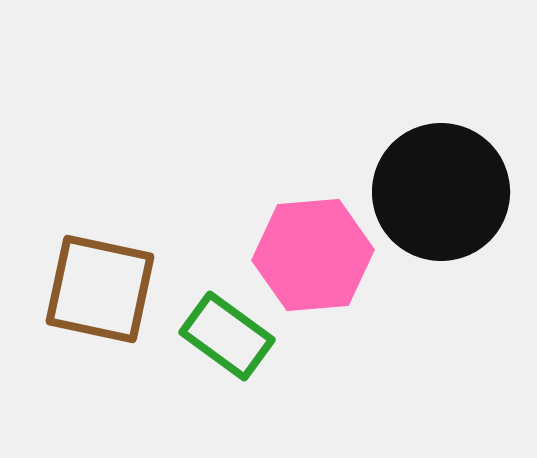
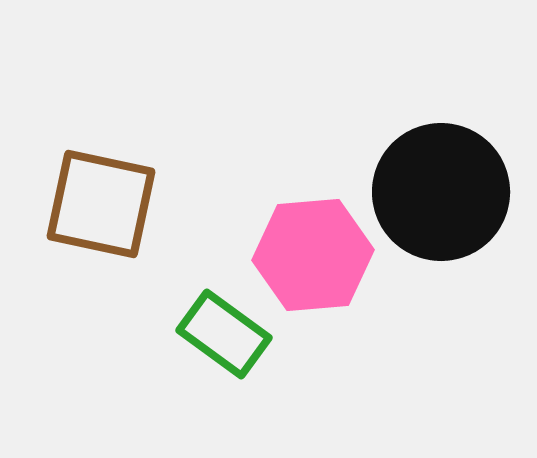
brown square: moved 1 px right, 85 px up
green rectangle: moved 3 px left, 2 px up
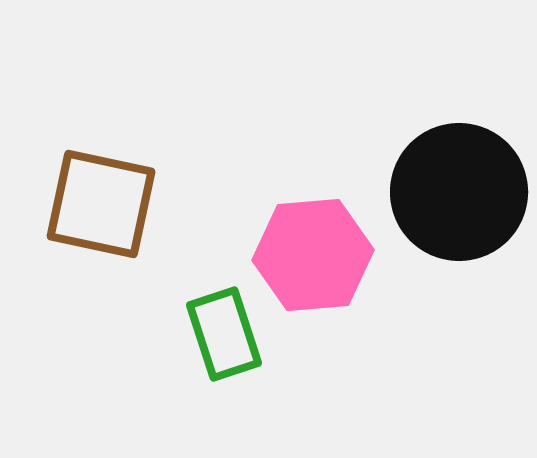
black circle: moved 18 px right
green rectangle: rotated 36 degrees clockwise
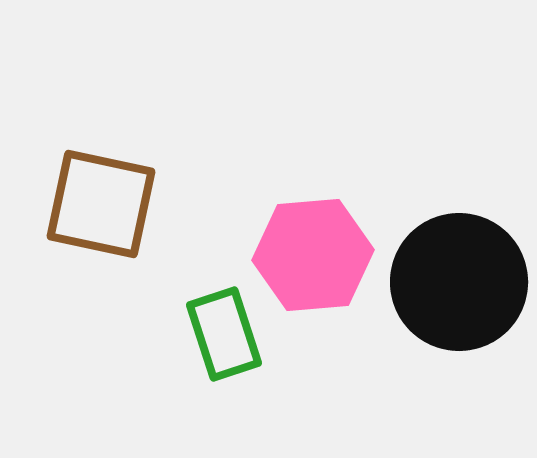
black circle: moved 90 px down
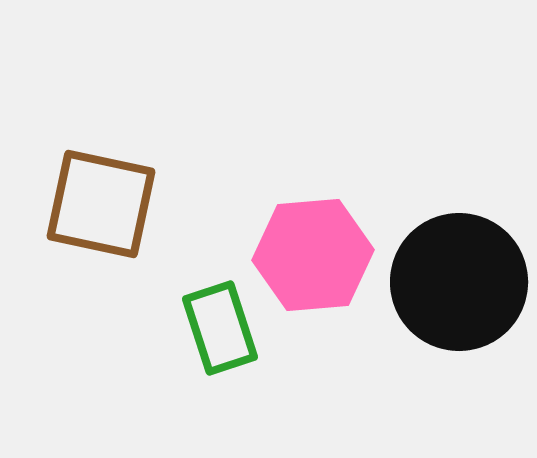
green rectangle: moved 4 px left, 6 px up
